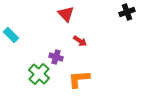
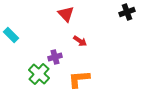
purple cross: moved 1 px left; rotated 32 degrees counterclockwise
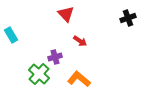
black cross: moved 1 px right, 6 px down
cyan rectangle: rotated 14 degrees clockwise
orange L-shape: rotated 45 degrees clockwise
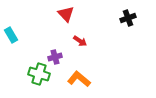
green cross: rotated 25 degrees counterclockwise
